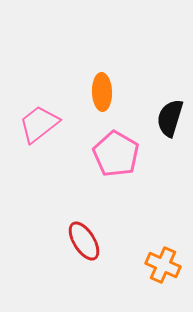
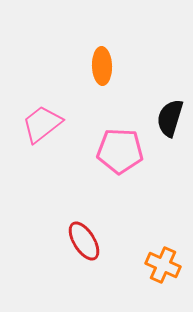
orange ellipse: moved 26 px up
pink trapezoid: moved 3 px right
pink pentagon: moved 4 px right, 3 px up; rotated 27 degrees counterclockwise
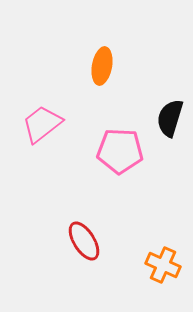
orange ellipse: rotated 12 degrees clockwise
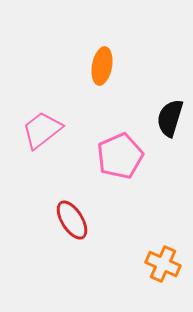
pink trapezoid: moved 6 px down
pink pentagon: moved 5 px down; rotated 27 degrees counterclockwise
red ellipse: moved 12 px left, 21 px up
orange cross: moved 1 px up
